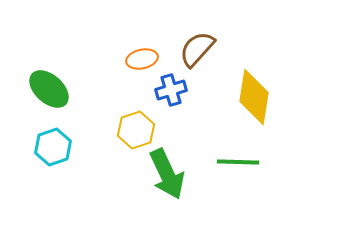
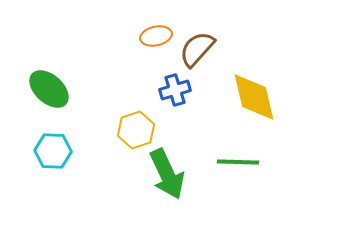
orange ellipse: moved 14 px right, 23 px up
blue cross: moved 4 px right
yellow diamond: rotated 22 degrees counterclockwise
cyan hexagon: moved 4 px down; rotated 21 degrees clockwise
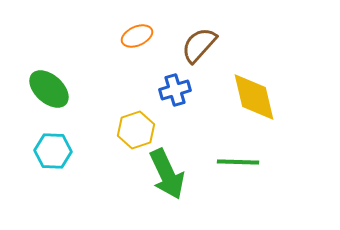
orange ellipse: moved 19 px left; rotated 12 degrees counterclockwise
brown semicircle: moved 2 px right, 4 px up
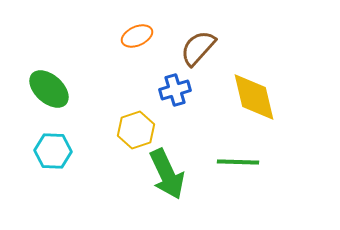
brown semicircle: moved 1 px left, 3 px down
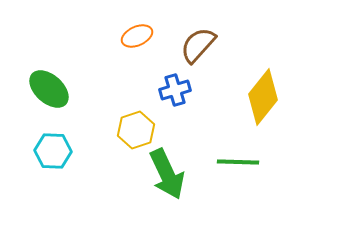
brown semicircle: moved 3 px up
yellow diamond: moved 9 px right; rotated 52 degrees clockwise
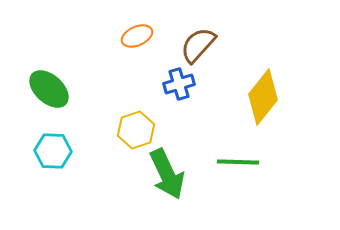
blue cross: moved 4 px right, 6 px up
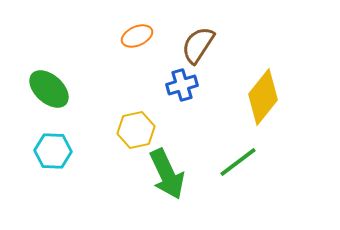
brown semicircle: rotated 9 degrees counterclockwise
blue cross: moved 3 px right, 1 px down
yellow hexagon: rotated 6 degrees clockwise
green line: rotated 39 degrees counterclockwise
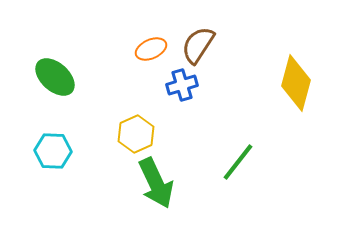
orange ellipse: moved 14 px right, 13 px down
green ellipse: moved 6 px right, 12 px up
yellow diamond: moved 33 px right, 14 px up; rotated 24 degrees counterclockwise
yellow hexagon: moved 4 px down; rotated 12 degrees counterclockwise
green line: rotated 15 degrees counterclockwise
green arrow: moved 11 px left, 9 px down
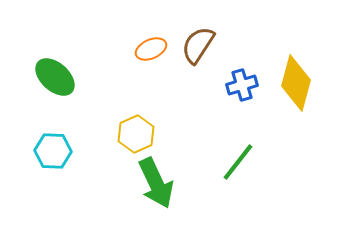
blue cross: moved 60 px right
